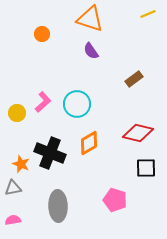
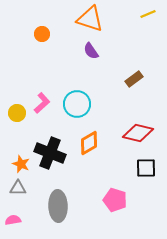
pink L-shape: moved 1 px left, 1 px down
gray triangle: moved 5 px right; rotated 12 degrees clockwise
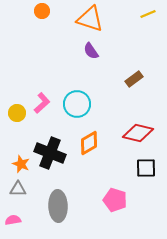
orange circle: moved 23 px up
gray triangle: moved 1 px down
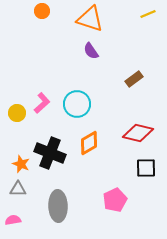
pink pentagon: rotated 30 degrees clockwise
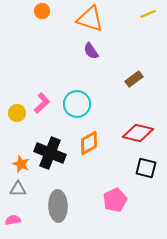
black square: rotated 15 degrees clockwise
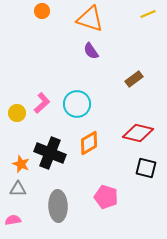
pink pentagon: moved 9 px left, 3 px up; rotated 30 degrees counterclockwise
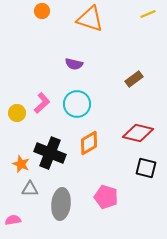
purple semicircle: moved 17 px left, 13 px down; rotated 42 degrees counterclockwise
gray triangle: moved 12 px right
gray ellipse: moved 3 px right, 2 px up; rotated 8 degrees clockwise
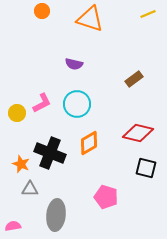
pink L-shape: rotated 15 degrees clockwise
gray ellipse: moved 5 px left, 11 px down
pink semicircle: moved 6 px down
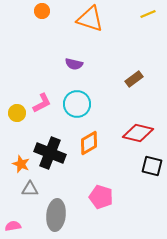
black square: moved 6 px right, 2 px up
pink pentagon: moved 5 px left
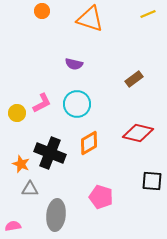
black square: moved 15 px down; rotated 10 degrees counterclockwise
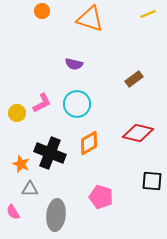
pink semicircle: moved 14 px up; rotated 112 degrees counterclockwise
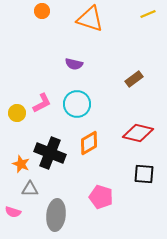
black square: moved 8 px left, 7 px up
pink semicircle: rotated 42 degrees counterclockwise
